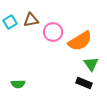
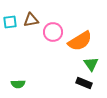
cyan square: rotated 24 degrees clockwise
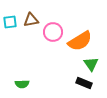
green semicircle: moved 4 px right
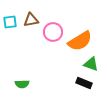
green triangle: rotated 35 degrees counterclockwise
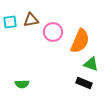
orange semicircle: rotated 35 degrees counterclockwise
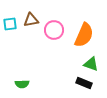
cyan square: moved 2 px down
pink circle: moved 1 px right, 2 px up
orange semicircle: moved 4 px right, 6 px up
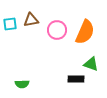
pink circle: moved 3 px right
orange semicircle: moved 1 px right, 3 px up
black rectangle: moved 8 px left, 4 px up; rotated 21 degrees counterclockwise
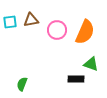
cyan square: moved 2 px up
green semicircle: rotated 112 degrees clockwise
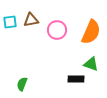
orange semicircle: moved 6 px right
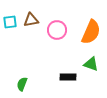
black rectangle: moved 8 px left, 2 px up
